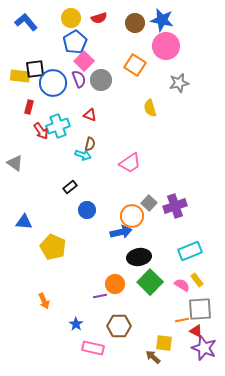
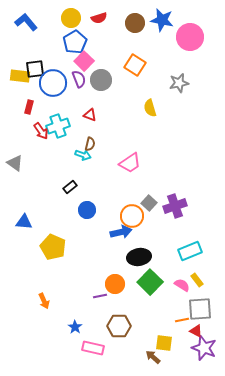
pink circle at (166, 46): moved 24 px right, 9 px up
blue star at (76, 324): moved 1 px left, 3 px down
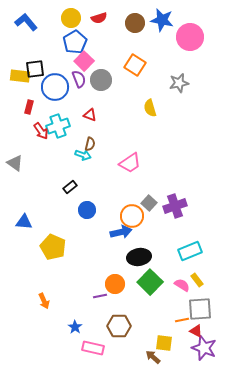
blue circle at (53, 83): moved 2 px right, 4 px down
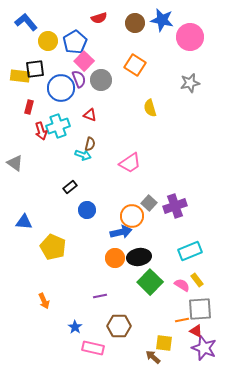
yellow circle at (71, 18): moved 23 px left, 23 px down
gray star at (179, 83): moved 11 px right
blue circle at (55, 87): moved 6 px right, 1 px down
red arrow at (41, 131): rotated 18 degrees clockwise
orange circle at (115, 284): moved 26 px up
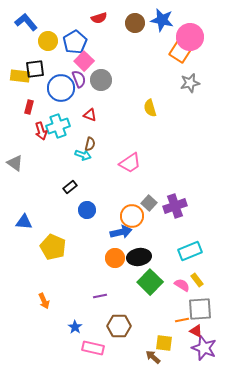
orange square at (135, 65): moved 45 px right, 13 px up
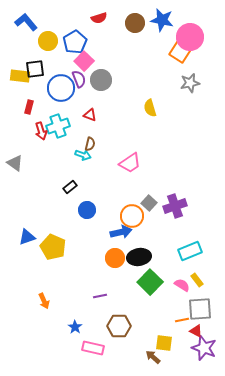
blue triangle at (24, 222): moved 3 px right, 15 px down; rotated 24 degrees counterclockwise
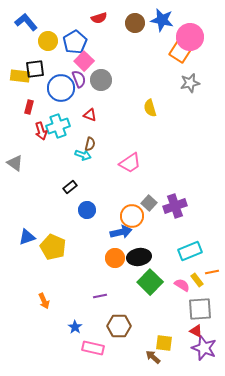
orange line at (182, 320): moved 30 px right, 48 px up
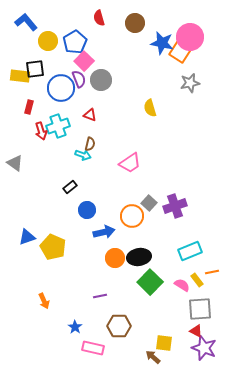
red semicircle at (99, 18): rotated 91 degrees clockwise
blue star at (162, 20): moved 23 px down
blue arrow at (121, 232): moved 17 px left
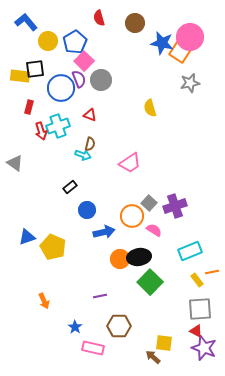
orange circle at (115, 258): moved 5 px right, 1 px down
pink semicircle at (182, 285): moved 28 px left, 55 px up
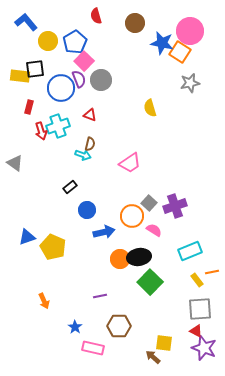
red semicircle at (99, 18): moved 3 px left, 2 px up
pink circle at (190, 37): moved 6 px up
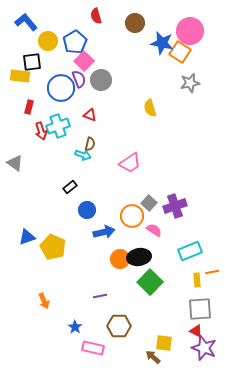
black square at (35, 69): moved 3 px left, 7 px up
yellow rectangle at (197, 280): rotated 32 degrees clockwise
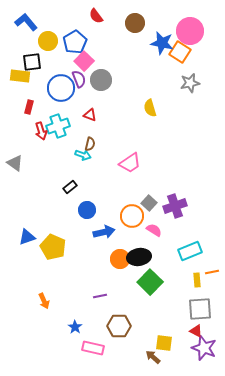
red semicircle at (96, 16): rotated 21 degrees counterclockwise
